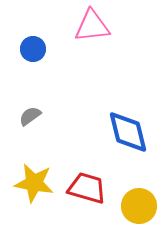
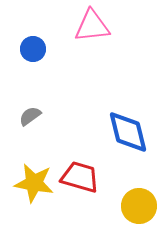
red trapezoid: moved 7 px left, 11 px up
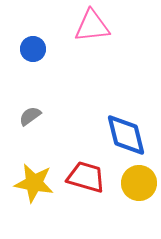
blue diamond: moved 2 px left, 3 px down
red trapezoid: moved 6 px right
yellow circle: moved 23 px up
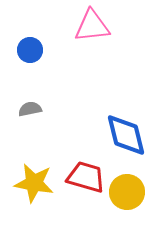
blue circle: moved 3 px left, 1 px down
gray semicircle: moved 7 px up; rotated 25 degrees clockwise
yellow circle: moved 12 px left, 9 px down
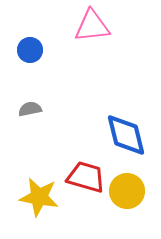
yellow star: moved 5 px right, 14 px down
yellow circle: moved 1 px up
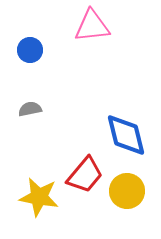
red trapezoid: moved 1 px left, 2 px up; rotated 114 degrees clockwise
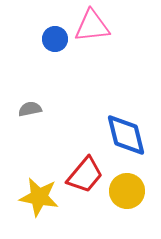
blue circle: moved 25 px right, 11 px up
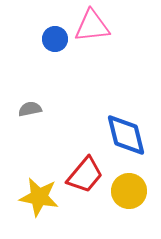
yellow circle: moved 2 px right
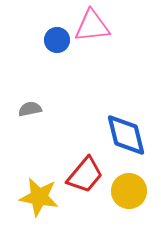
blue circle: moved 2 px right, 1 px down
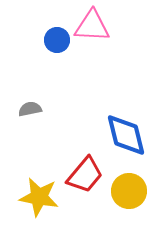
pink triangle: rotated 9 degrees clockwise
